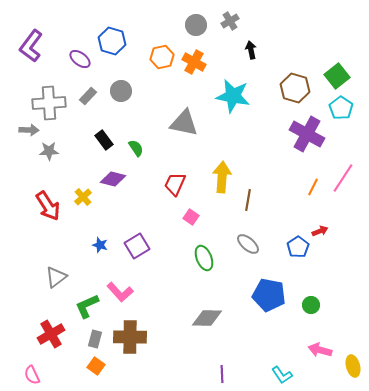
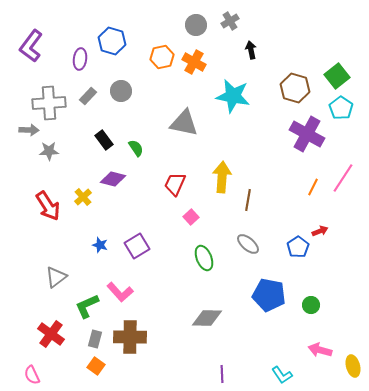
purple ellipse at (80, 59): rotated 60 degrees clockwise
pink square at (191, 217): rotated 14 degrees clockwise
red cross at (51, 334): rotated 24 degrees counterclockwise
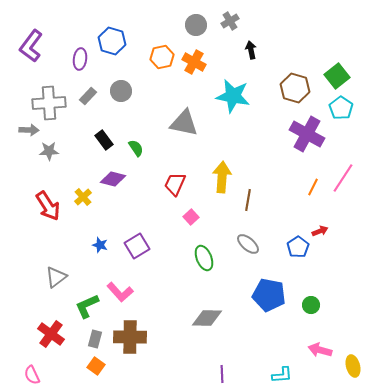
cyan L-shape at (282, 375): rotated 60 degrees counterclockwise
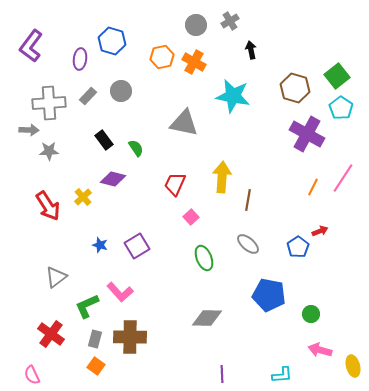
green circle at (311, 305): moved 9 px down
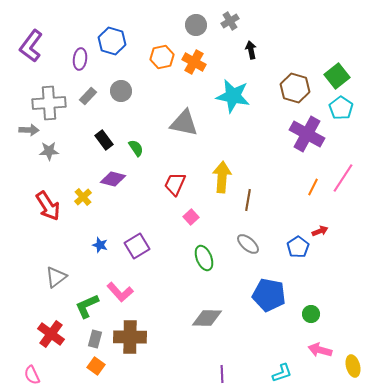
cyan L-shape at (282, 375): moved 2 px up; rotated 15 degrees counterclockwise
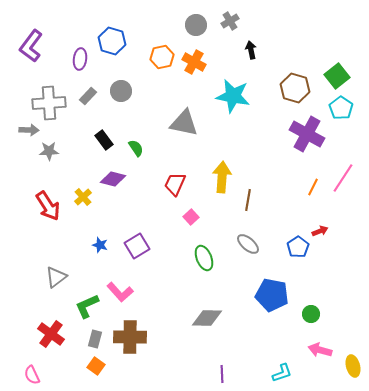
blue pentagon at (269, 295): moved 3 px right
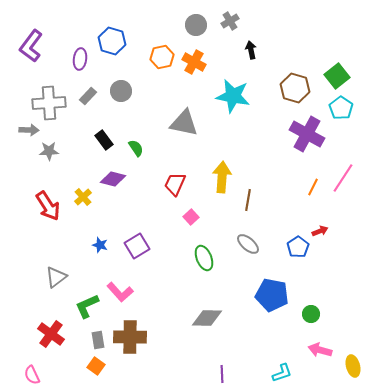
gray rectangle at (95, 339): moved 3 px right, 1 px down; rotated 24 degrees counterclockwise
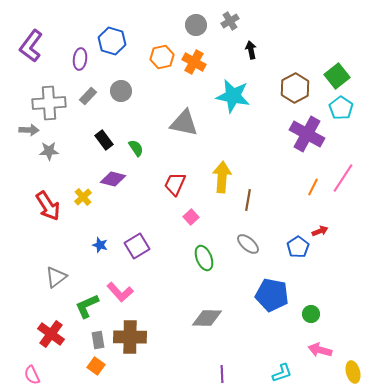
brown hexagon at (295, 88): rotated 16 degrees clockwise
yellow ellipse at (353, 366): moved 6 px down
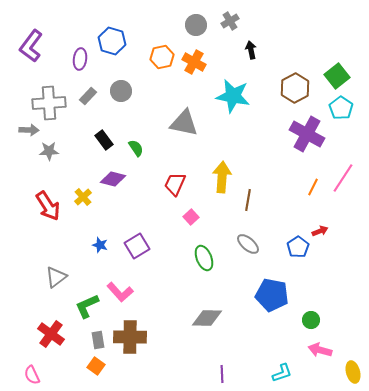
green circle at (311, 314): moved 6 px down
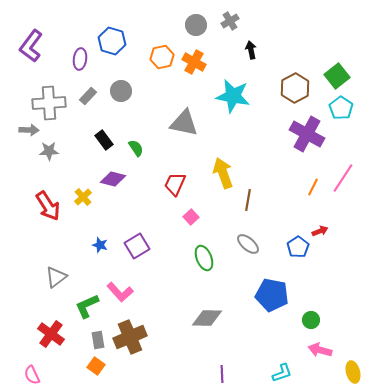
yellow arrow at (222, 177): moved 1 px right, 4 px up; rotated 24 degrees counterclockwise
brown cross at (130, 337): rotated 24 degrees counterclockwise
